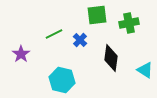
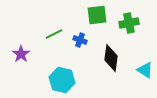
blue cross: rotated 24 degrees counterclockwise
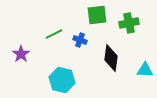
cyan triangle: rotated 30 degrees counterclockwise
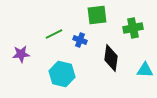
green cross: moved 4 px right, 5 px down
purple star: rotated 30 degrees clockwise
cyan hexagon: moved 6 px up
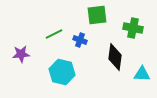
green cross: rotated 24 degrees clockwise
black diamond: moved 4 px right, 1 px up
cyan triangle: moved 3 px left, 4 px down
cyan hexagon: moved 2 px up
